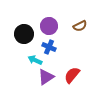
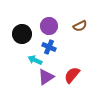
black circle: moved 2 px left
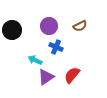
black circle: moved 10 px left, 4 px up
blue cross: moved 7 px right
